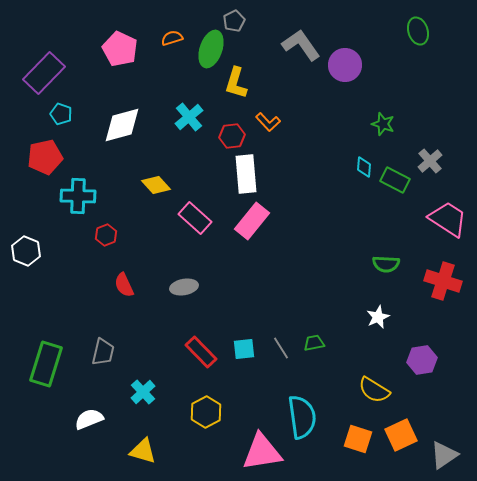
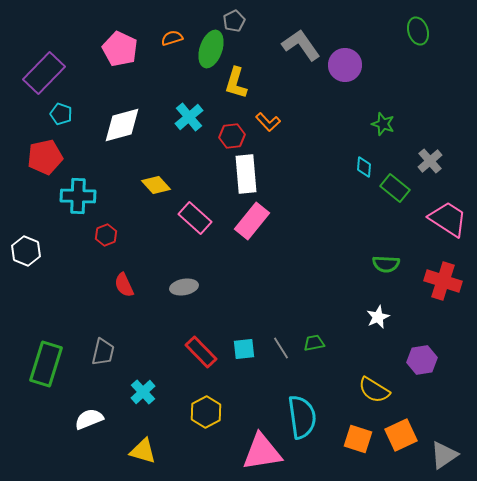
green rectangle at (395, 180): moved 8 px down; rotated 12 degrees clockwise
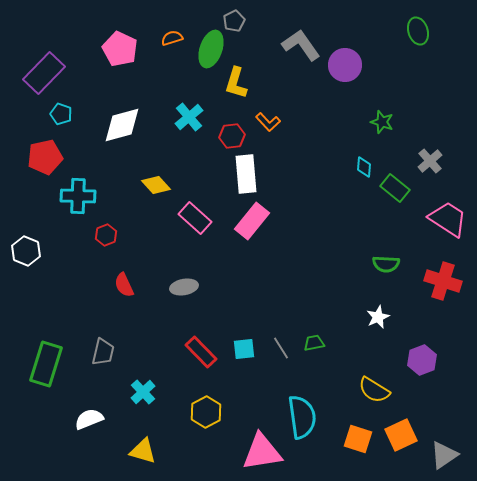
green star at (383, 124): moved 1 px left, 2 px up
purple hexagon at (422, 360): rotated 12 degrees counterclockwise
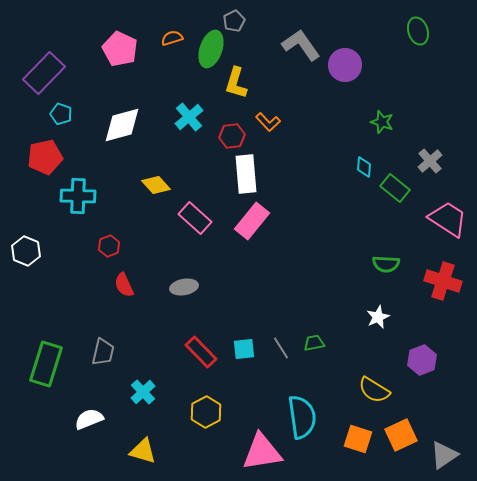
red hexagon at (106, 235): moved 3 px right, 11 px down
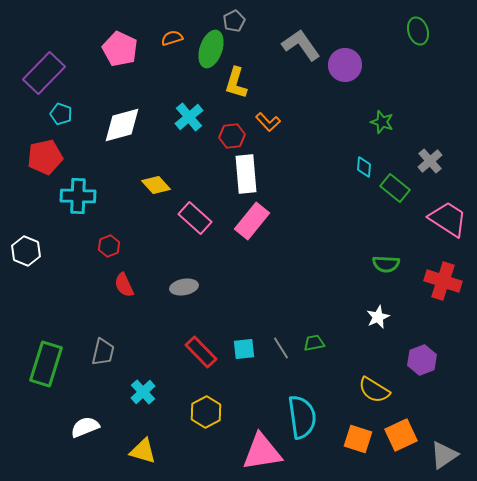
white semicircle at (89, 419): moved 4 px left, 8 px down
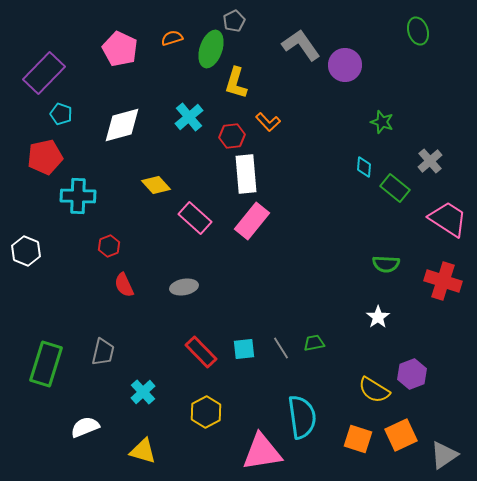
white star at (378, 317): rotated 10 degrees counterclockwise
purple hexagon at (422, 360): moved 10 px left, 14 px down
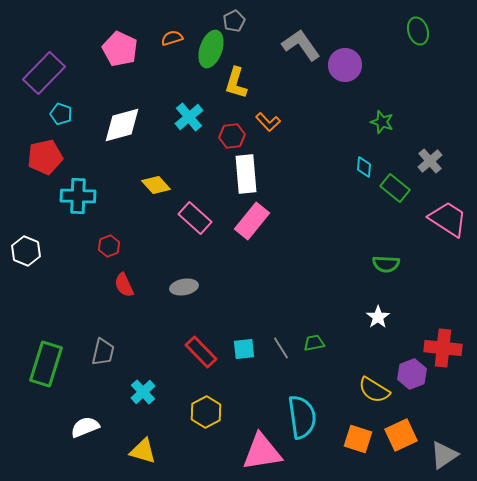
red cross at (443, 281): moved 67 px down; rotated 12 degrees counterclockwise
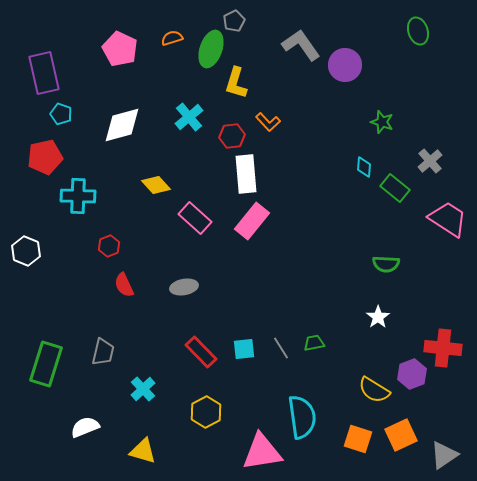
purple rectangle at (44, 73): rotated 57 degrees counterclockwise
cyan cross at (143, 392): moved 3 px up
